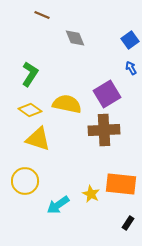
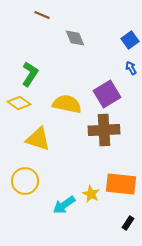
yellow diamond: moved 11 px left, 7 px up
cyan arrow: moved 6 px right
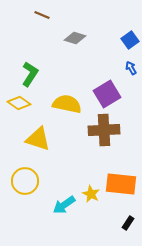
gray diamond: rotated 50 degrees counterclockwise
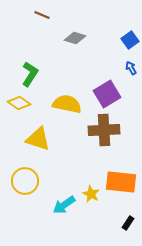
orange rectangle: moved 2 px up
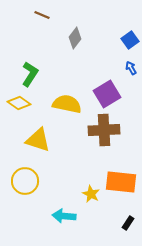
gray diamond: rotated 70 degrees counterclockwise
yellow triangle: moved 1 px down
cyan arrow: moved 11 px down; rotated 40 degrees clockwise
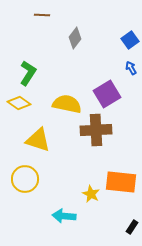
brown line: rotated 21 degrees counterclockwise
green L-shape: moved 2 px left, 1 px up
brown cross: moved 8 px left
yellow circle: moved 2 px up
black rectangle: moved 4 px right, 4 px down
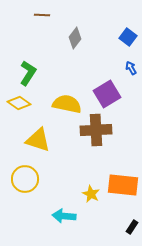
blue square: moved 2 px left, 3 px up; rotated 18 degrees counterclockwise
orange rectangle: moved 2 px right, 3 px down
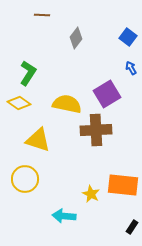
gray diamond: moved 1 px right
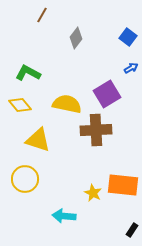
brown line: rotated 63 degrees counterclockwise
blue arrow: rotated 88 degrees clockwise
green L-shape: rotated 95 degrees counterclockwise
yellow diamond: moved 1 px right, 2 px down; rotated 15 degrees clockwise
yellow star: moved 2 px right, 1 px up
black rectangle: moved 3 px down
